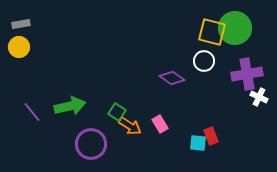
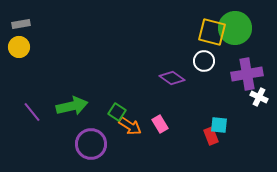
green arrow: moved 2 px right
cyan square: moved 21 px right, 18 px up
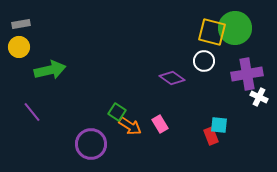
green arrow: moved 22 px left, 36 px up
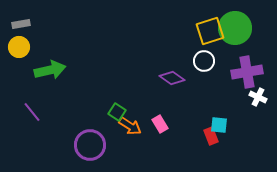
yellow square: moved 2 px left, 1 px up; rotated 32 degrees counterclockwise
purple cross: moved 2 px up
white cross: moved 1 px left
purple circle: moved 1 px left, 1 px down
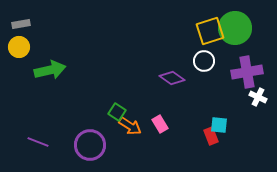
purple line: moved 6 px right, 30 px down; rotated 30 degrees counterclockwise
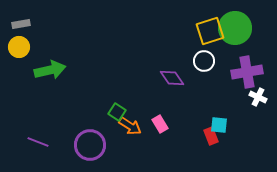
purple diamond: rotated 20 degrees clockwise
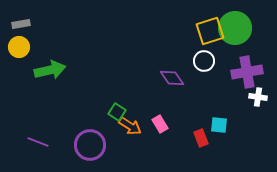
white cross: rotated 18 degrees counterclockwise
red rectangle: moved 10 px left, 2 px down
